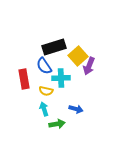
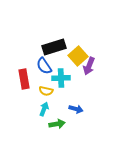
cyan arrow: rotated 40 degrees clockwise
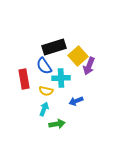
blue arrow: moved 8 px up; rotated 144 degrees clockwise
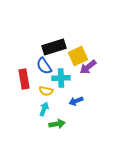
yellow square: rotated 18 degrees clockwise
purple arrow: moved 1 px left, 1 px down; rotated 30 degrees clockwise
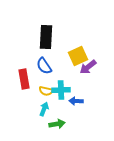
black rectangle: moved 8 px left, 10 px up; rotated 70 degrees counterclockwise
cyan cross: moved 12 px down
blue arrow: rotated 24 degrees clockwise
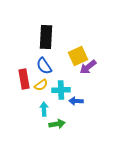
yellow semicircle: moved 5 px left, 6 px up; rotated 48 degrees counterclockwise
cyan arrow: rotated 24 degrees counterclockwise
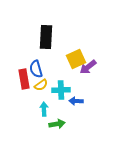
yellow square: moved 2 px left, 3 px down
blue semicircle: moved 8 px left, 3 px down; rotated 18 degrees clockwise
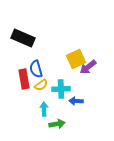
black rectangle: moved 23 px left, 1 px down; rotated 70 degrees counterclockwise
cyan cross: moved 1 px up
